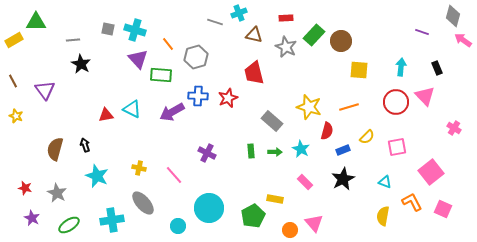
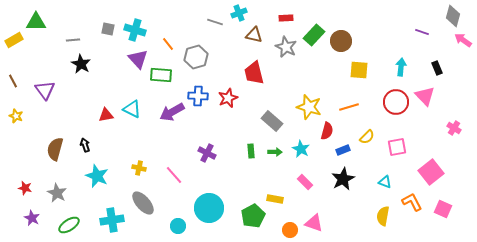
pink triangle at (314, 223): rotated 30 degrees counterclockwise
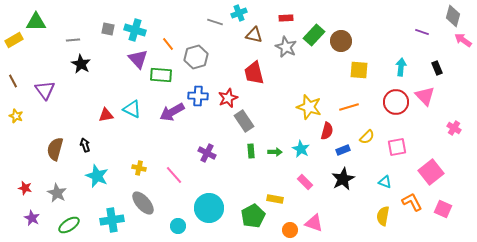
gray rectangle at (272, 121): moved 28 px left; rotated 15 degrees clockwise
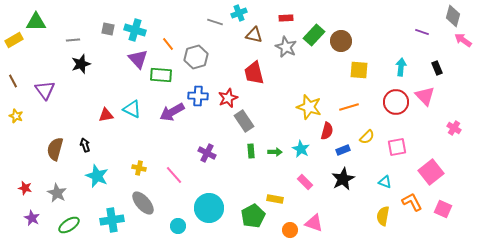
black star at (81, 64): rotated 24 degrees clockwise
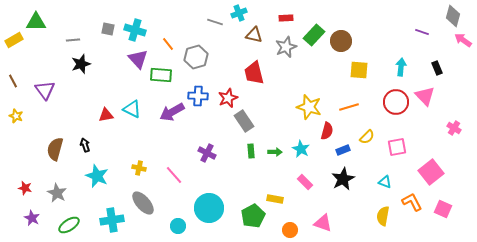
gray star at (286, 47): rotated 25 degrees clockwise
pink triangle at (314, 223): moved 9 px right
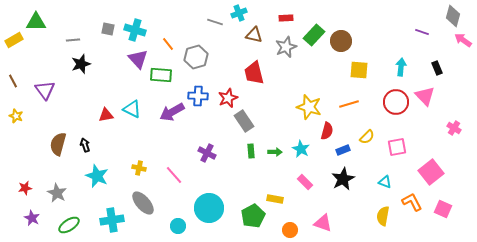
orange line at (349, 107): moved 3 px up
brown semicircle at (55, 149): moved 3 px right, 5 px up
red star at (25, 188): rotated 24 degrees counterclockwise
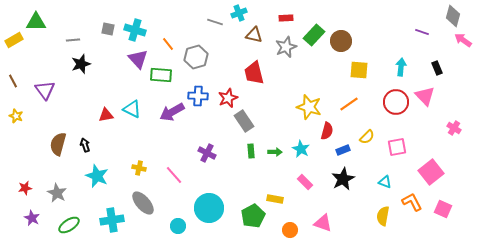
orange line at (349, 104): rotated 18 degrees counterclockwise
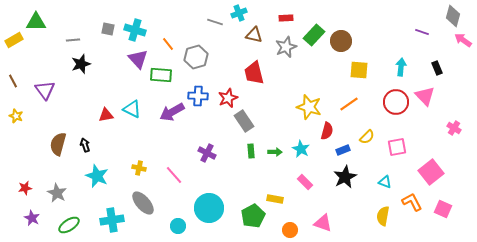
black star at (343, 179): moved 2 px right, 2 px up
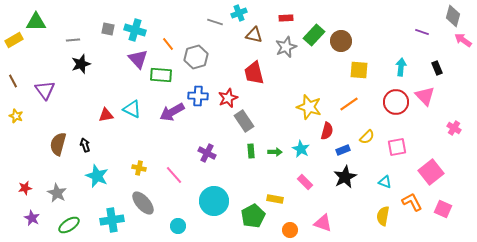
cyan circle at (209, 208): moved 5 px right, 7 px up
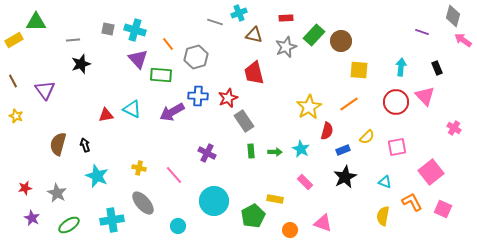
yellow star at (309, 107): rotated 25 degrees clockwise
